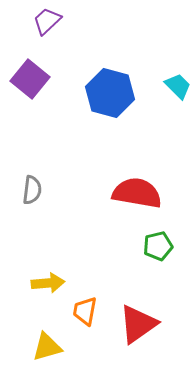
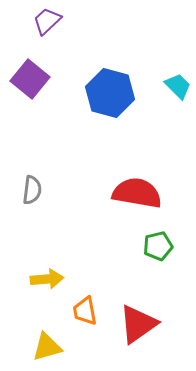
yellow arrow: moved 1 px left, 4 px up
orange trapezoid: rotated 20 degrees counterclockwise
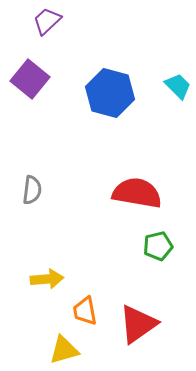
yellow triangle: moved 17 px right, 3 px down
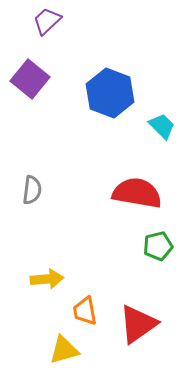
cyan trapezoid: moved 16 px left, 40 px down
blue hexagon: rotated 6 degrees clockwise
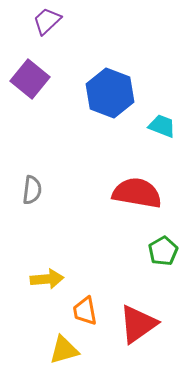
cyan trapezoid: rotated 24 degrees counterclockwise
green pentagon: moved 5 px right, 5 px down; rotated 16 degrees counterclockwise
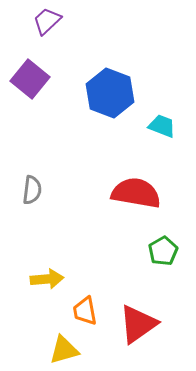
red semicircle: moved 1 px left
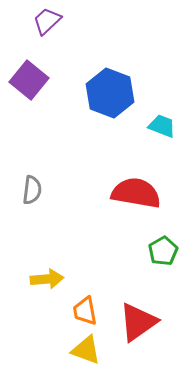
purple square: moved 1 px left, 1 px down
red triangle: moved 2 px up
yellow triangle: moved 22 px right; rotated 36 degrees clockwise
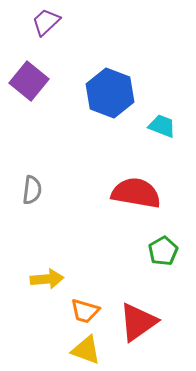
purple trapezoid: moved 1 px left, 1 px down
purple square: moved 1 px down
orange trapezoid: rotated 64 degrees counterclockwise
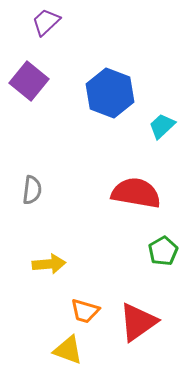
cyan trapezoid: rotated 64 degrees counterclockwise
yellow arrow: moved 2 px right, 15 px up
yellow triangle: moved 18 px left
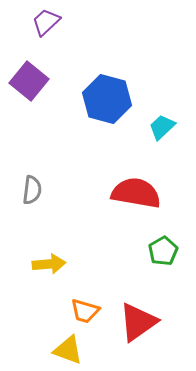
blue hexagon: moved 3 px left, 6 px down; rotated 6 degrees counterclockwise
cyan trapezoid: moved 1 px down
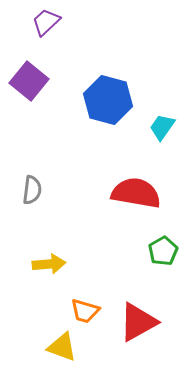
blue hexagon: moved 1 px right, 1 px down
cyan trapezoid: rotated 12 degrees counterclockwise
red triangle: rotated 6 degrees clockwise
yellow triangle: moved 6 px left, 3 px up
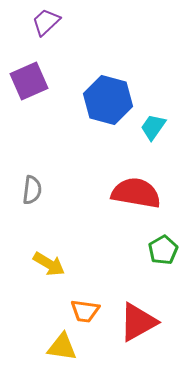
purple square: rotated 27 degrees clockwise
cyan trapezoid: moved 9 px left
green pentagon: moved 1 px up
yellow arrow: rotated 36 degrees clockwise
orange trapezoid: rotated 8 degrees counterclockwise
yellow triangle: rotated 12 degrees counterclockwise
